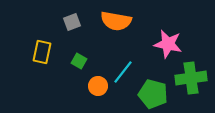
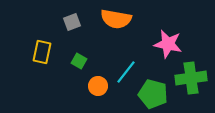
orange semicircle: moved 2 px up
cyan line: moved 3 px right
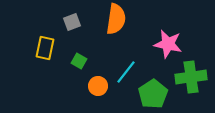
orange semicircle: rotated 92 degrees counterclockwise
yellow rectangle: moved 3 px right, 4 px up
green cross: moved 1 px up
green pentagon: rotated 24 degrees clockwise
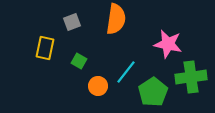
green pentagon: moved 2 px up
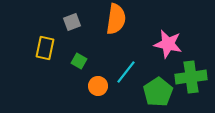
green pentagon: moved 5 px right
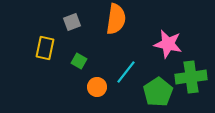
orange circle: moved 1 px left, 1 px down
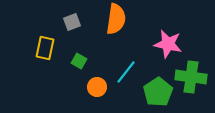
green cross: rotated 16 degrees clockwise
